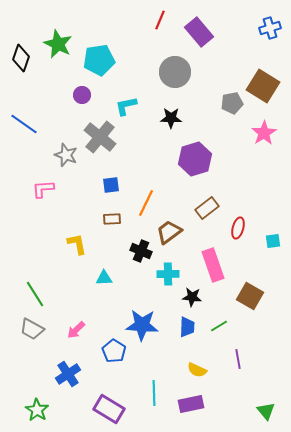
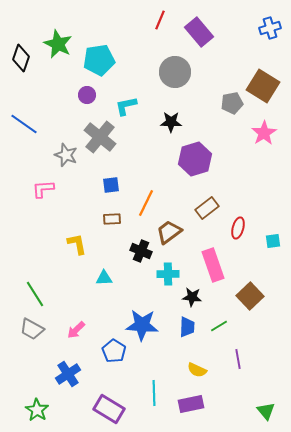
purple circle at (82, 95): moved 5 px right
black star at (171, 118): moved 4 px down
brown square at (250, 296): rotated 16 degrees clockwise
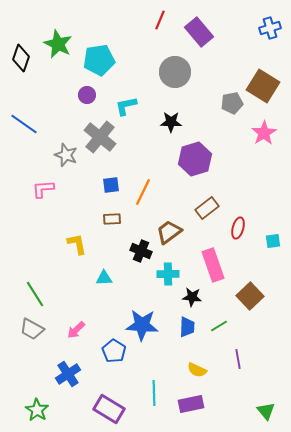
orange line at (146, 203): moved 3 px left, 11 px up
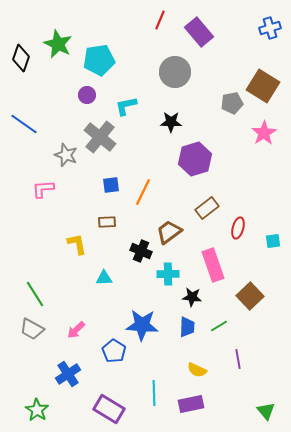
brown rectangle at (112, 219): moved 5 px left, 3 px down
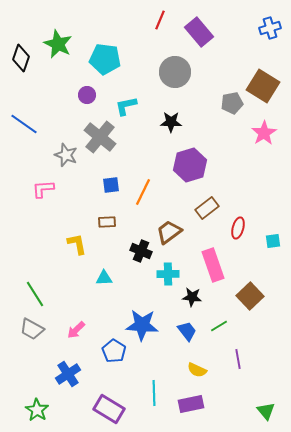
cyan pentagon at (99, 60): moved 6 px right, 1 px up; rotated 16 degrees clockwise
purple hexagon at (195, 159): moved 5 px left, 6 px down
blue trapezoid at (187, 327): moved 4 px down; rotated 40 degrees counterclockwise
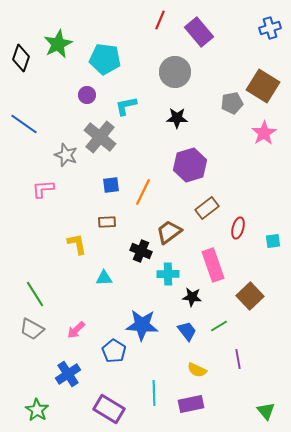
green star at (58, 44): rotated 20 degrees clockwise
black star at (171, 122): moved 6 px right, 4 px up
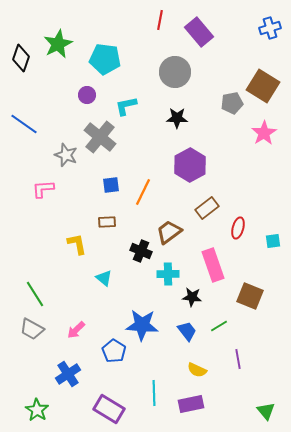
red line at (160, 20): rotated 12 degrees counterclockwise
purple hexagon at (190, 165): rotated 12 degrees counterclockwise
cyan triangle at (104, 278): rotated 42 degrees clockwise
brown square at (250, 296): rotated 24 degrees counterclockwise
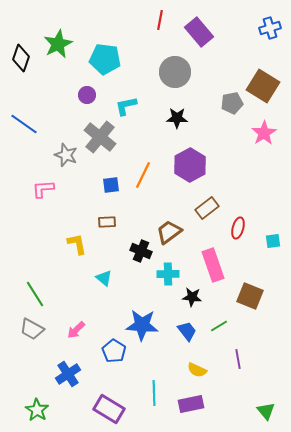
orange line at (143, 192): moved 17 px up
